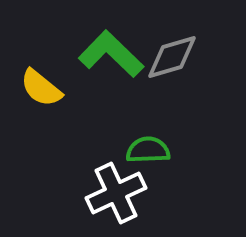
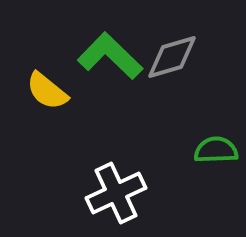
green L-shape: moved 1 px left, 2 px down
yellow semicircle: moved 6 px right, 3 px down
green semicircle: moved 68 px right
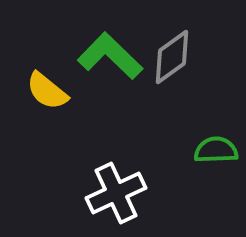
gray diamond: rotated 20 degrees counterclockwise
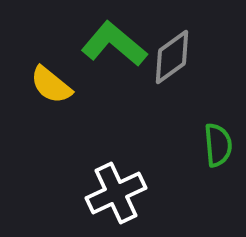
green L-shape: moved 4 px right, 12 px up; rotated 4 degrees counterclockwise
yellow semicircle: moved 4 px right, 6 px up
green semicircle: moved 2 px right, 5 px up; rotated 87 degrees clockwise
